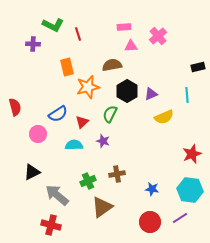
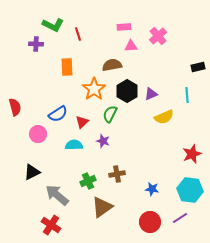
purple cross: moved 3 px right
orange rectangle: rotated 12 degrees clockwise
orange star: moved 6 px right, 2 px down; rotated 20 degrees counterclockwise
red cross: rotated 18 degrees clockwise
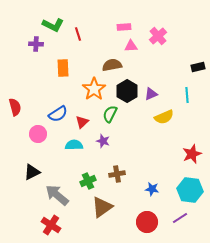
orange rectangle: moved 4 px left, 1 px down
red circle: moved 3 px left
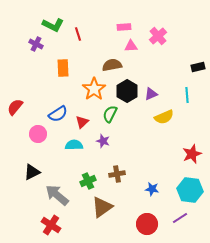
purple cross: rotated 24 degrees clockwise
red semicircle: rotated 126 degrees counterclockwise
red circle: moved 2 px down
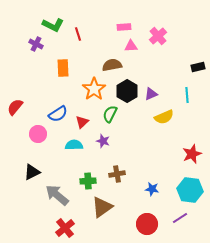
green cross: rotated 21 degrees clockwise
red cross: moved 14 px right, 3 px down; rotated 18 degrees clockwise
